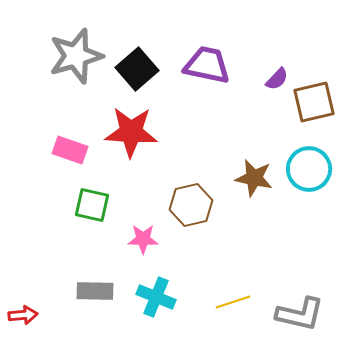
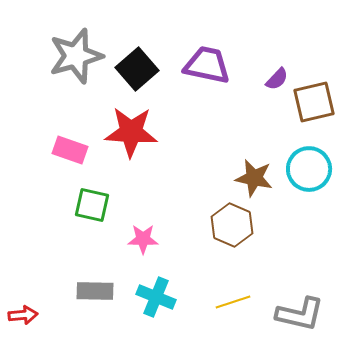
brown hexagon: moved 41 px right, 20 px down; rotated 24 degrees counterclockwise
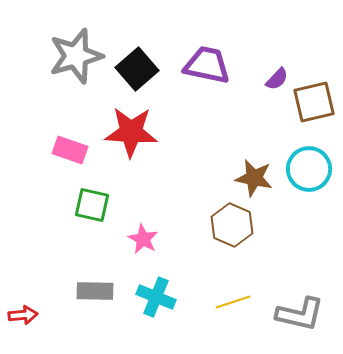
pink star: rotated 28 degrees clockwise
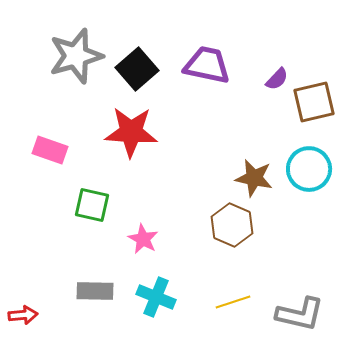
pink rectangle: moved 20 px left
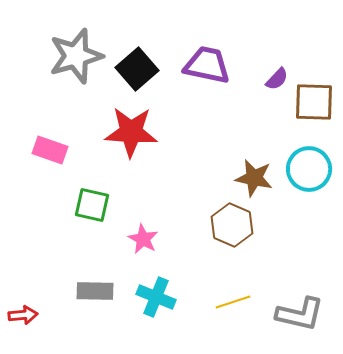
brown square: rotated 15 degrees clockwise
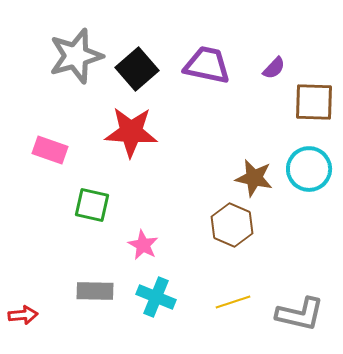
purple semicircle: moved 3 px left, 11 px up
pink star: moved 6 px down
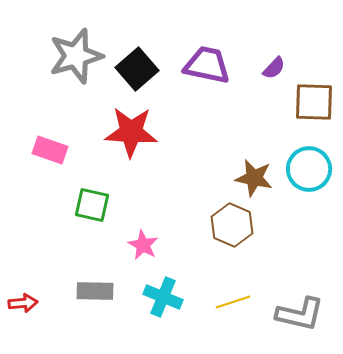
cyan cross: moved 7 px right
red arrow: moved 12 px up
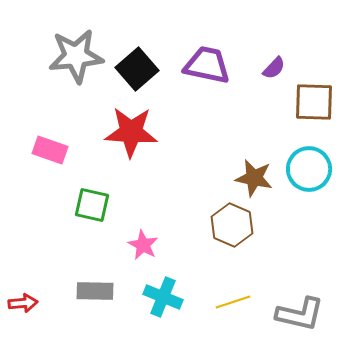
gray star: rotated 10 degrees clockwise
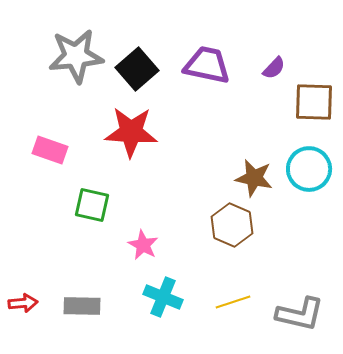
gray rectangle: moved 13 px left, 15 px down
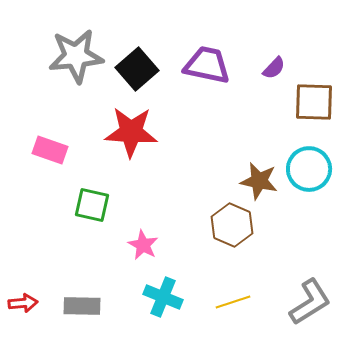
brown star: moved 5 px right, 3 px down
gray L-shape: moved 10 px right, 12 px up; rotated 45 degrees counterclockwise
